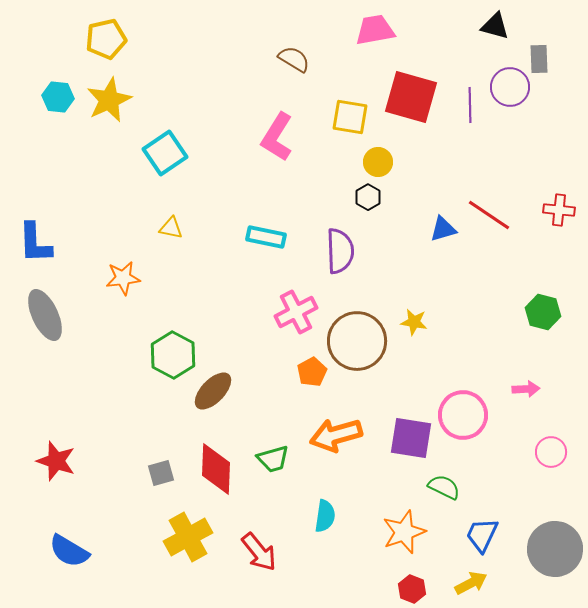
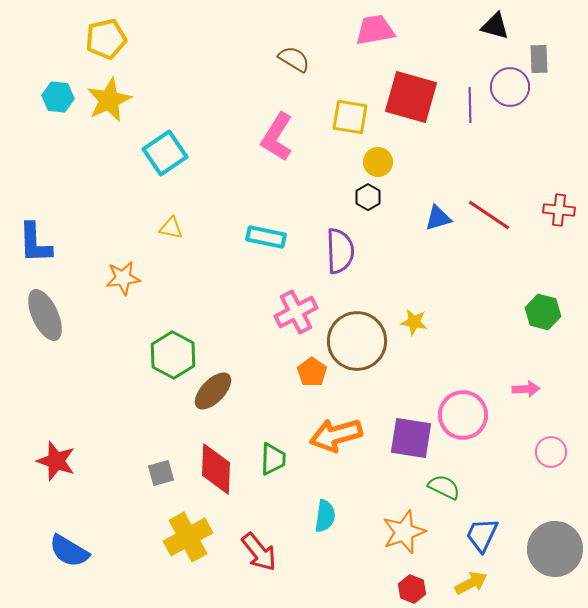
blue triangle at (443, 229): moved 5 px left, 11 px up
orange pentagon at (312, 372): rotated 8 degrees counterclockwise
green trapezoid at (273, 459): rotated 72 degrees counterclockwise
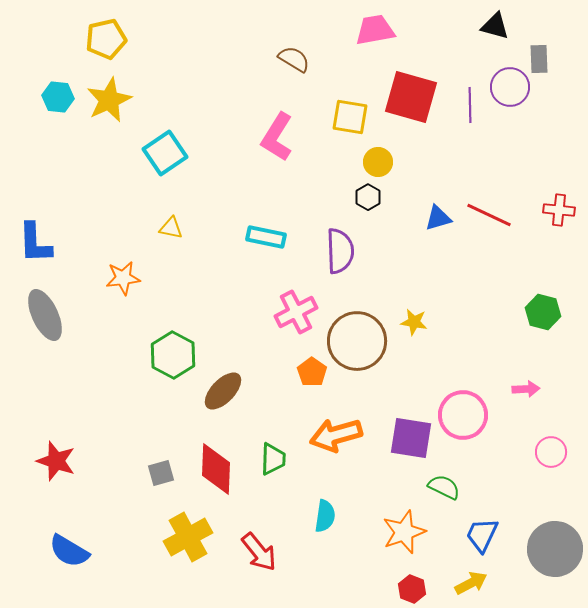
red line at (489, 215): rotated 9 degrees counterclockwise
brown ellipse at (213, 391): moved 10 px right
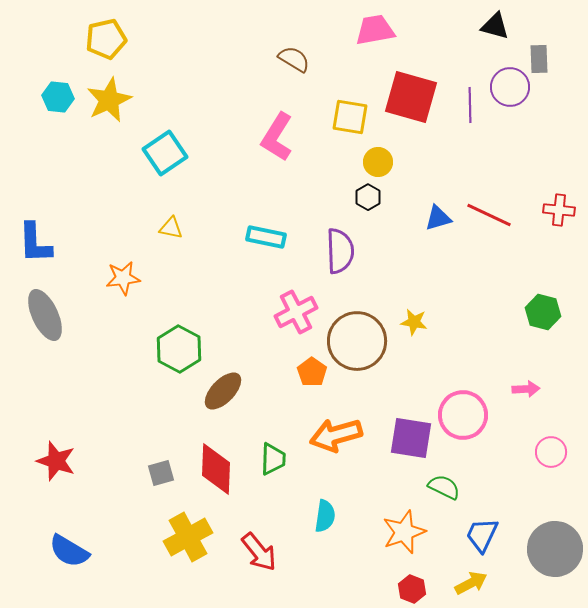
green hexagon at (173, 355): moved 6 px right, 6 px up
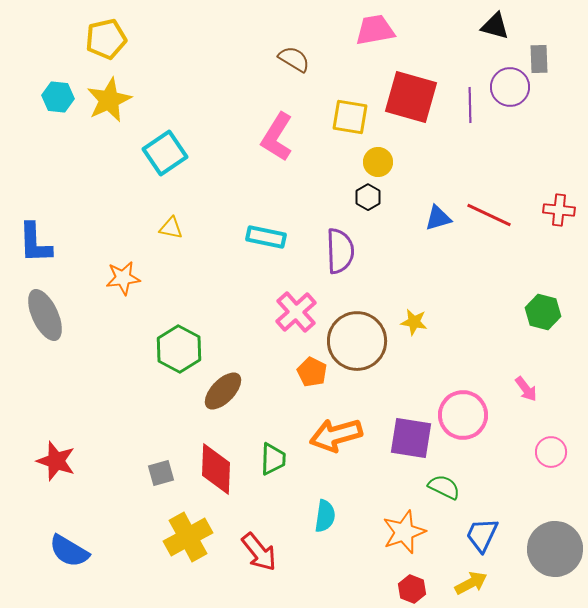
pink cross at (296, 312): rotated 15 degrees counterclockwise
orange pentagon at (312, 372): rotated 8 degrees counterclockwise
pink arrow at (526, 389): rotated 56 degrees clockwise
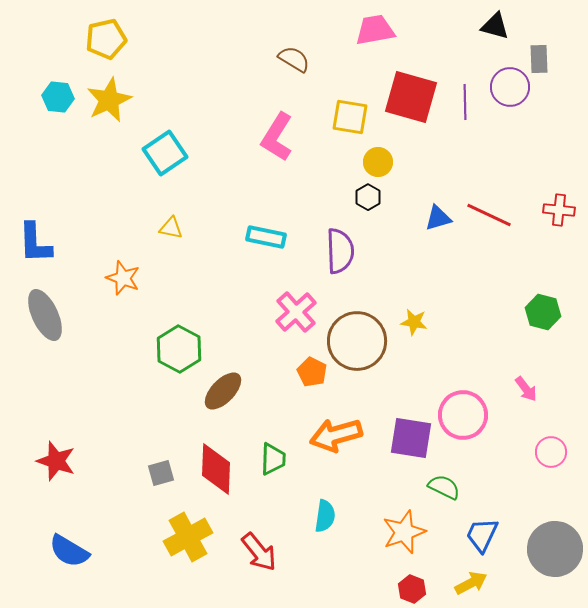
purple line at (470, 105): moved 5 px left, 3 px up
orange star at (123, 278): rotated 28 degrees clockwise
